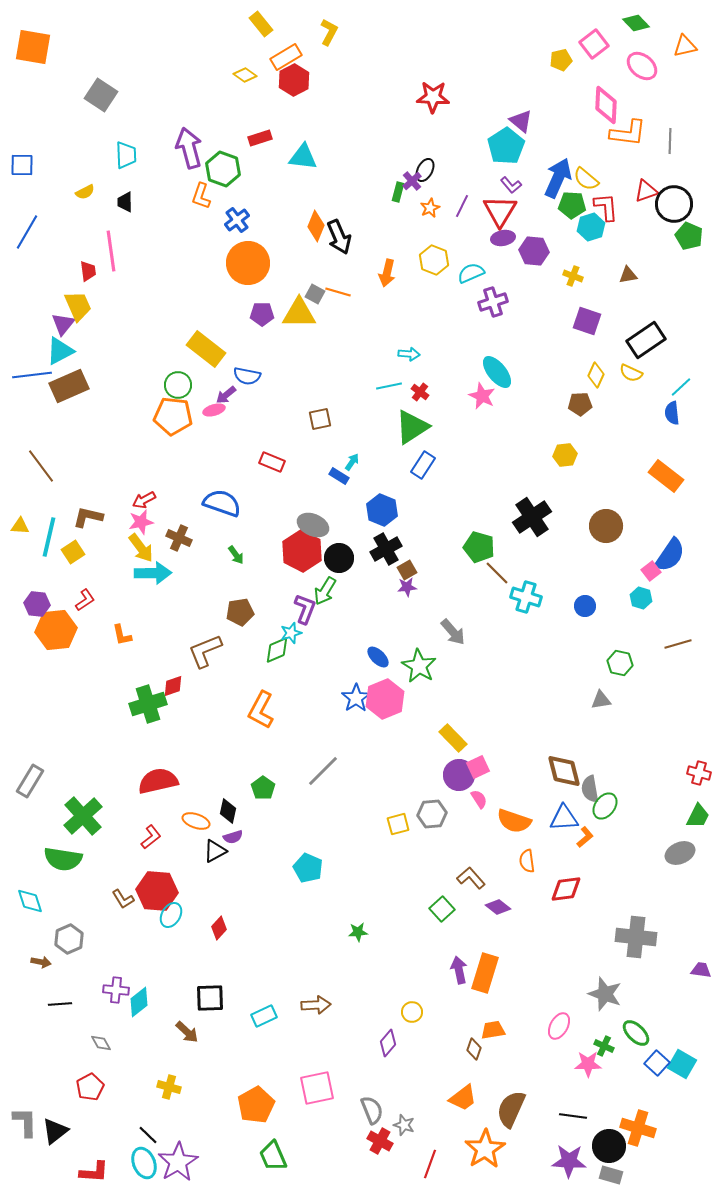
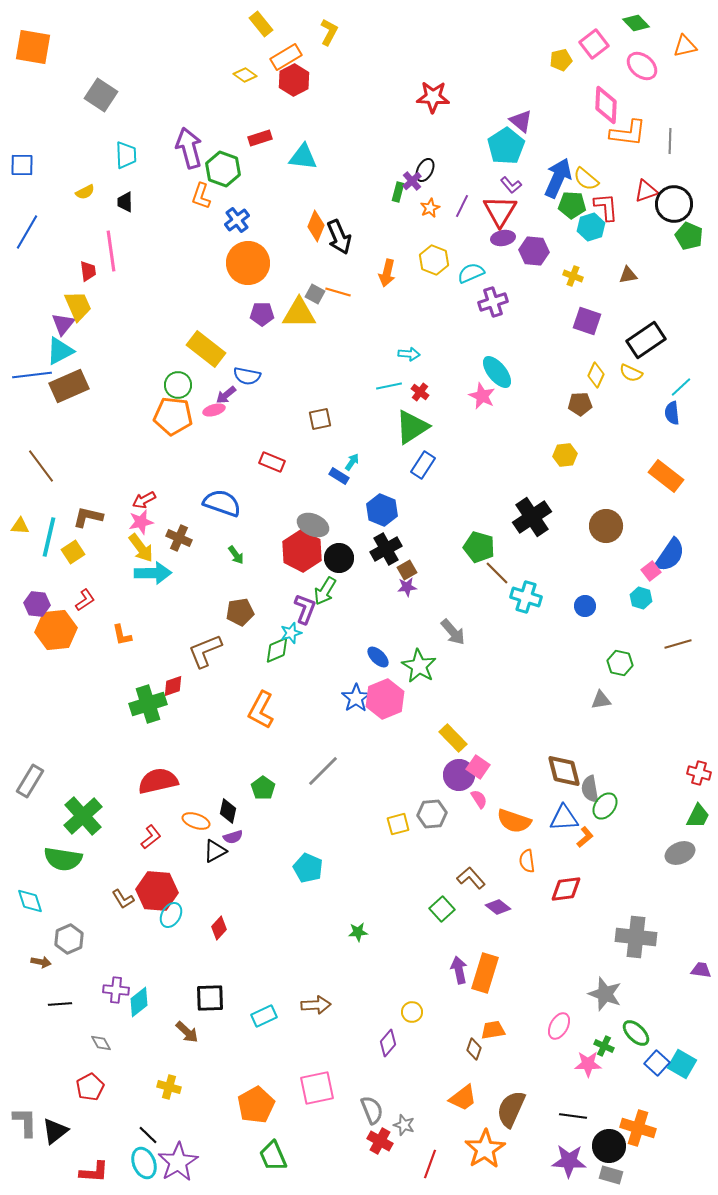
pink square at (478, 767): rotated 30 degrees counterclockwise
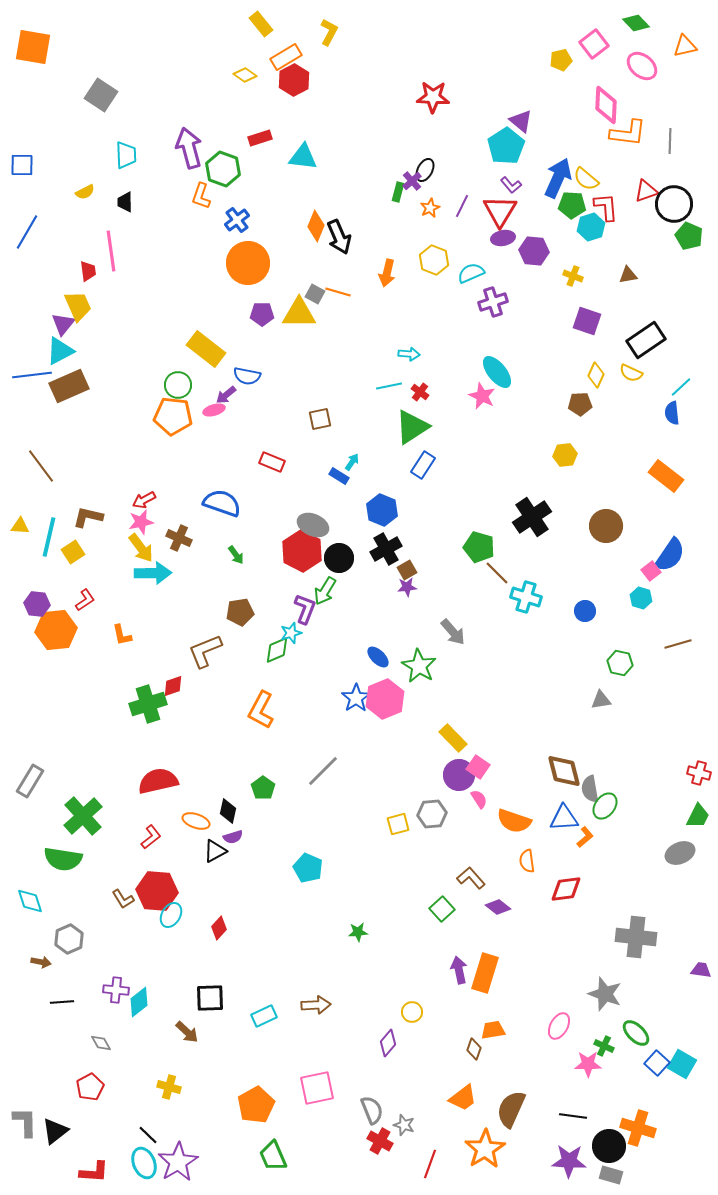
blue circle at (585, 606): moved 5 px down
black line at (60, 1004): moved 2 px right, 2 px up
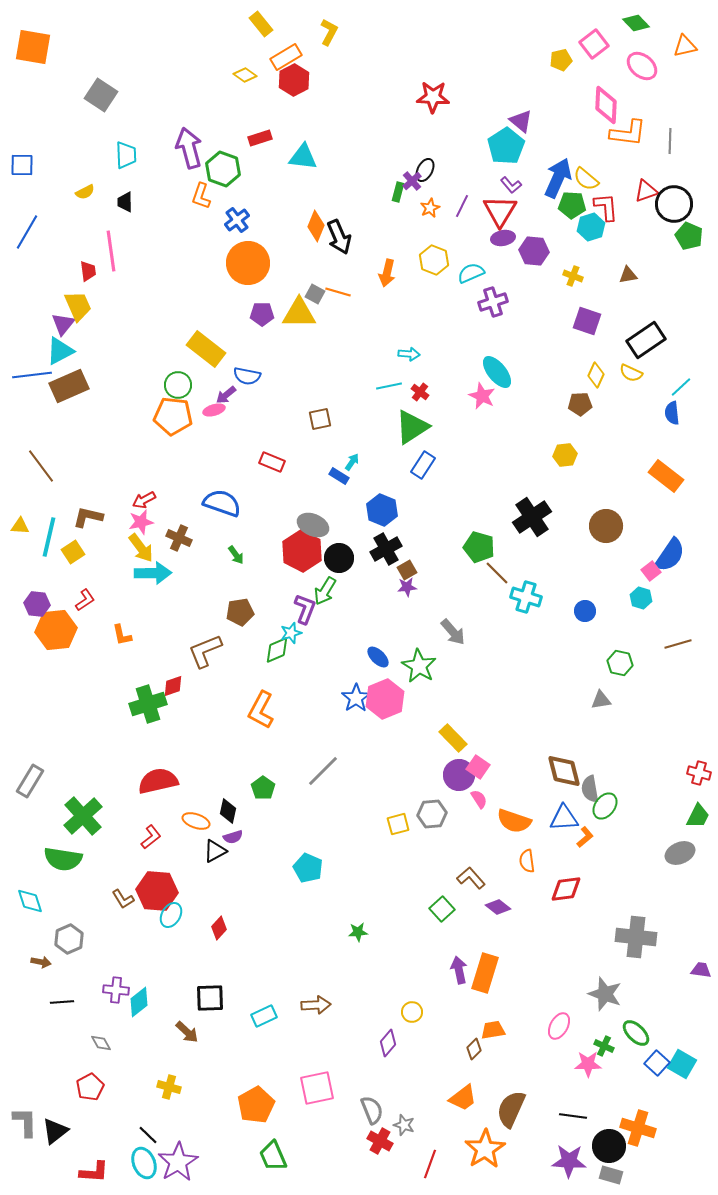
brown diamond at (474, 1049): rotated 25 degrees clockwise
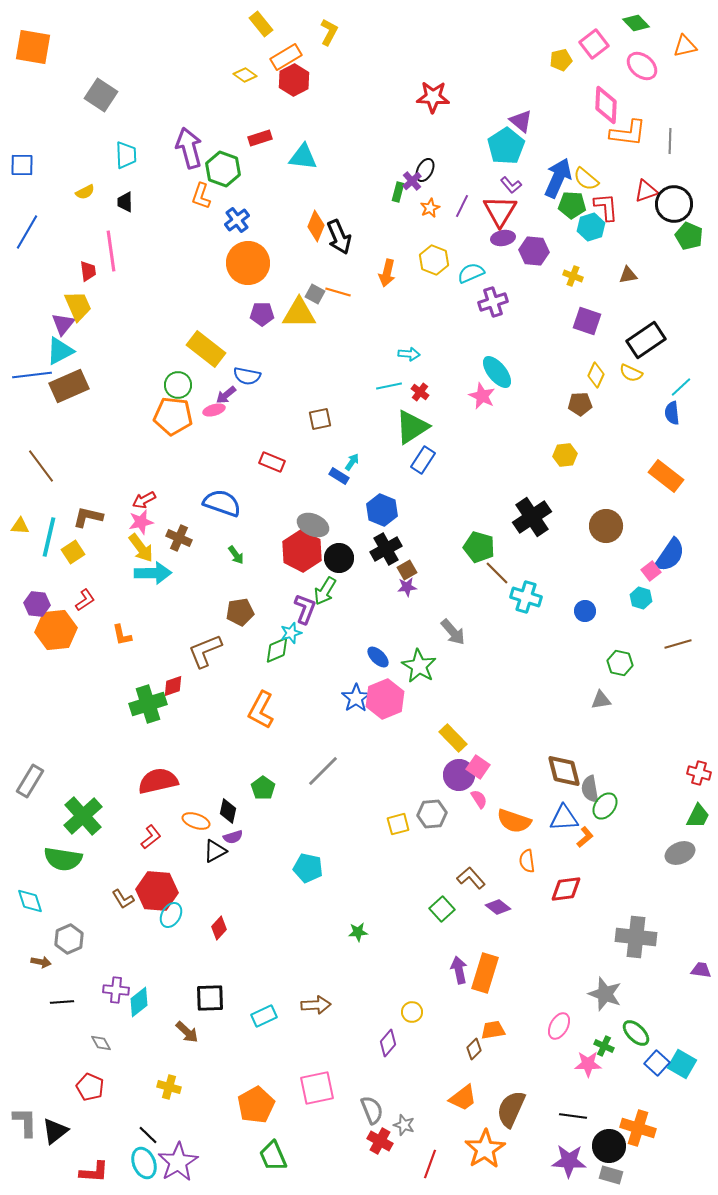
blue rectangle at (423, 465): moved 5 px up
cyan pentagon at (308, 868): rotated 12 degrees counterclockwise
red pentagon at (90, 1087): rotated 20 degrees counterclockwise
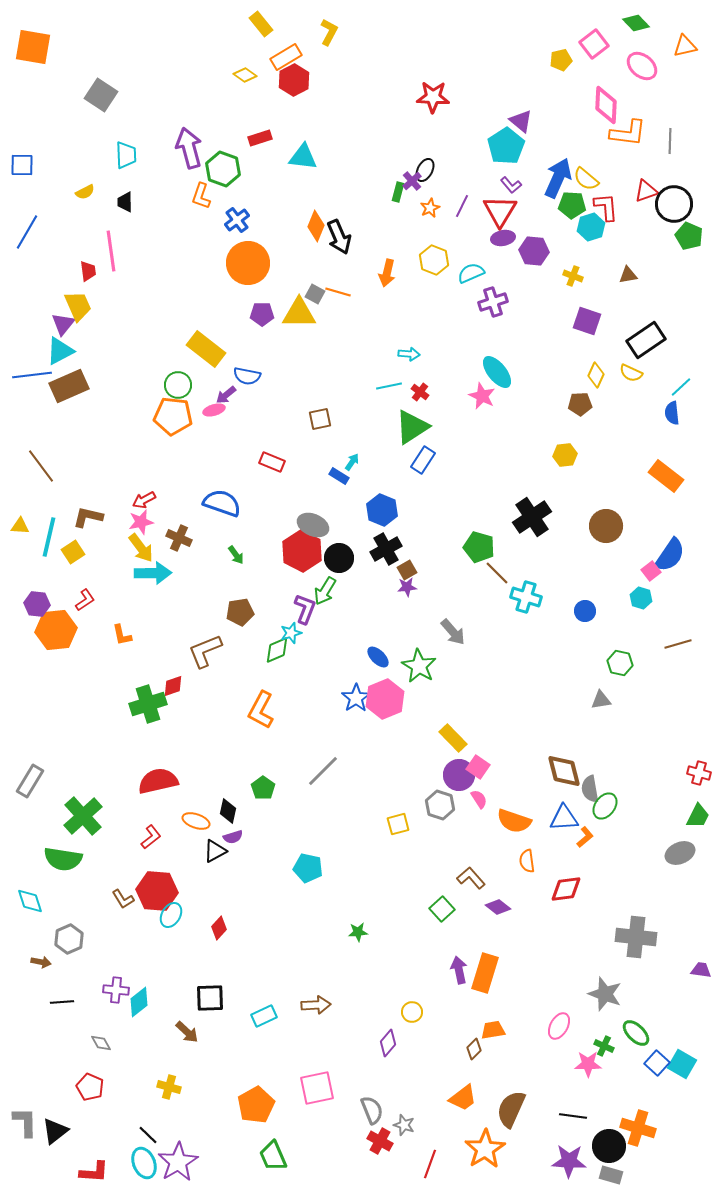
gray hexagon at (432, 814): moved 8 px right, 9 px up; rotated 24 degrees clockwise
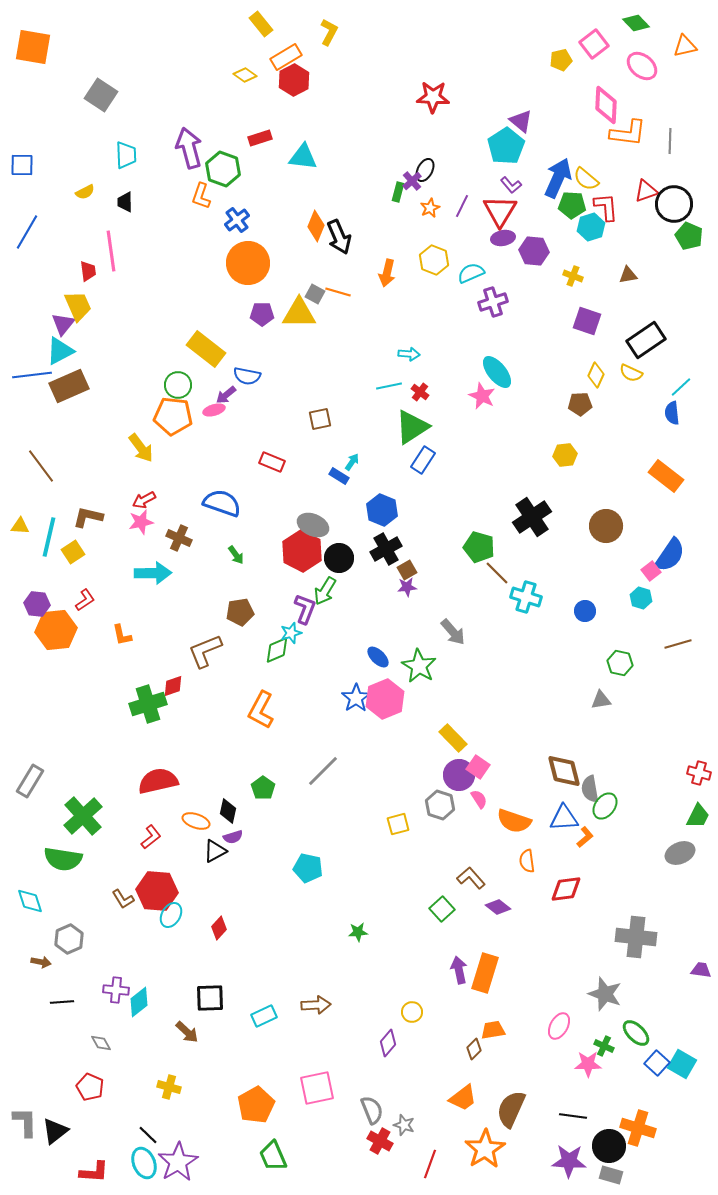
yellow arrow at (141, 548): moved 100 px up
